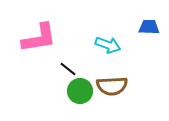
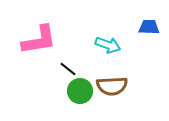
pink L-shape: moved 2 px down
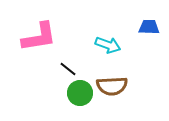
pink L-shape: moved 3 px up
green circle: moved 2 px down
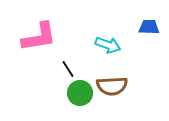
black line: rotated 18 degrees clockwise
